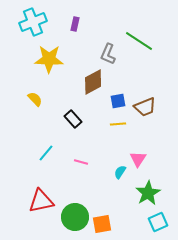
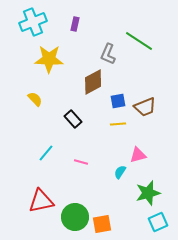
pink triangle: moved 4 px up; rotated 42 degrees clockwise
green star: rotated 15 degrees clockwise
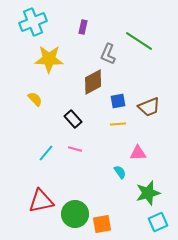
purple rectangle: moved 8 px right, 3 px down
brown trapezoid: moved 4 px right
pink triangle: moved 2 px up; rotated 12 degrees clockwise
pink line: moved 6 px left, 13 px up
cyan semicircle: rotated 112 degrees clockwise
green circle: moved 3 px up
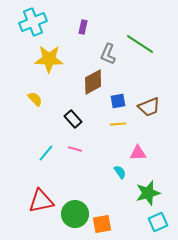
green line: moved 1 px right, 3 px down
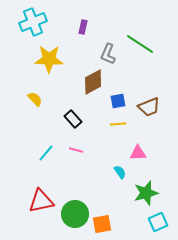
pink line: moved 1 px right, 1 px down
green star: moved 2 px left
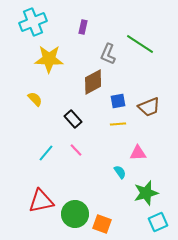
pink line: rotated 32 degrees clockwise
orange square: rotated 30 degrees clockwise
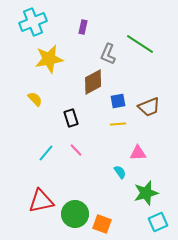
yellow star: rotated 12 degrees counterclockwise
black rectangle: moved 2 px left, 1 px up; rotated 24 degrees clockwise
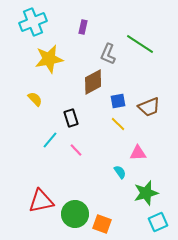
yellow line: rotated 49 degrees clockwise
cyan line: moved 4 px right, 13 px up
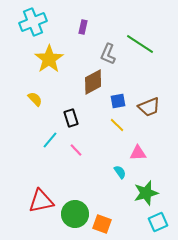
yellow star: rotated 24 degrees counterclockwise
yellow line: moved 1 px left, 1 px down
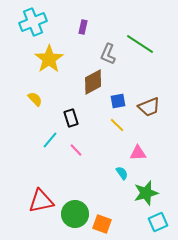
cyan semicircle: moved 2 px right, 1 px down
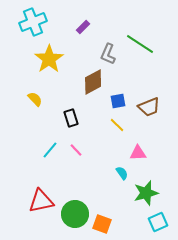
purple rectangle: rotated 32 degrees clockwise
cyan line: moved 10 px down
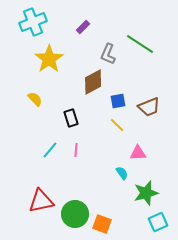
pink line: rotated 48 degrees clockwise
